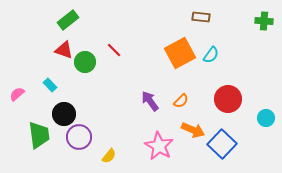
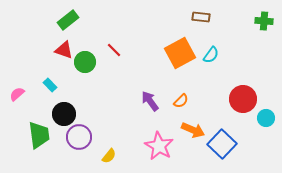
red circle: moved 15 px right
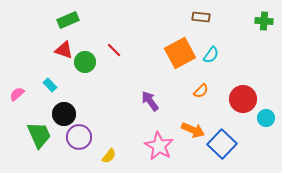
green rectangle: rotated 15 degrees clockwise
orange semicircle: moved 20 px right, 10 px up
green trapezoid: rotated 16 degrees counterclockwise
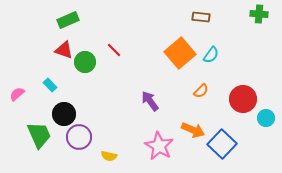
green cross: moved 5 px left, 7 px up
orange square: rotated 12 degrees counterclockwise
yellow semicircle: rotated 63 degrees clockwise
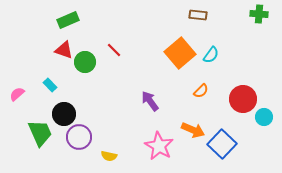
brown rectangle: moved 3 px left, 2 px up
cyan circle: moved 2 px left, 1 px up
green trapezoid: moved 1 px right, 2 px up
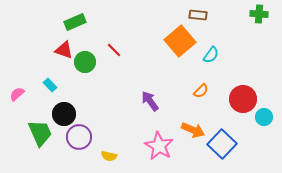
green rectangle: moved 7 px right, 2 px down
orange square: moved 12 px up
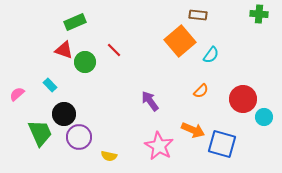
blue square: rotated 28 degrees counterclockwise
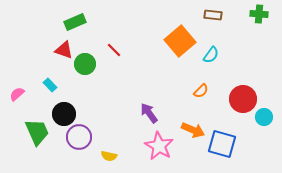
brown rectangle: moved 15 px right
green circle: moved 2 px down
purple arrow: moved 1 px left, 12 px down
green trapezoid: moved 3 px left, 1 px up
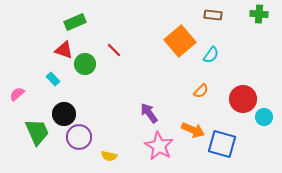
cyan rectangle: moved 3 px right, 6 px up
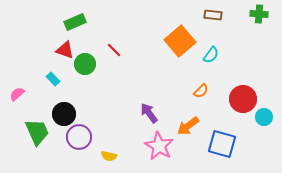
red triangle: moved 1 px right
orange arrow: moved 5 px left, 4 px up; rotated 120 degrees clockwise
